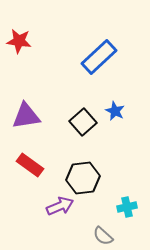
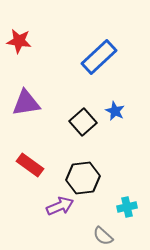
purple triangle: moved 13 px up
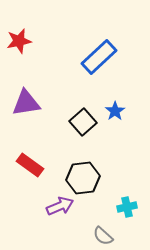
red star: rotated 20 degrees counterclockwise
blue star: rotated 12 degrees clockwise
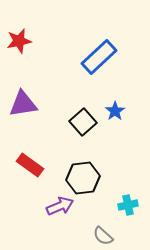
purple triangle: moved 3 px left, 1 px down
cyan cross: moved 1 px right, 2 px up
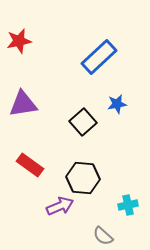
blue star: moved 2 px right, 7 px up; rotated 24 degrees clockwise
black hexagon: rotated 12 degrees clockwise
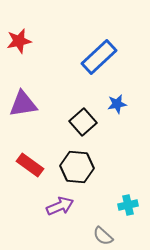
black hexagon: moved 6 px left, 11 px up
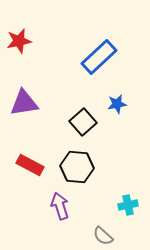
purple triangle: moved 1 px right, 1 px up
red rectangle: rotated 8 degrees counterclockwise
purple arrow: rotated 84 degrees counterclockwise
